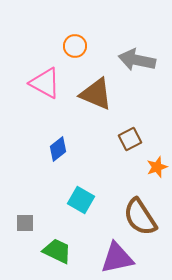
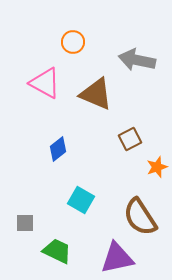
orange circle: moved 2 px left, 4 px up
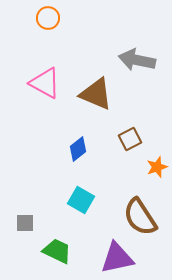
orange circle: moved 25 px left, 24 px up
blue diamond: moved 20 px right
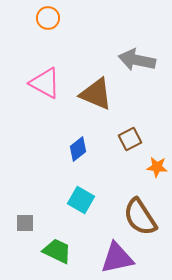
orange star: rotated 25 degrees clockwise
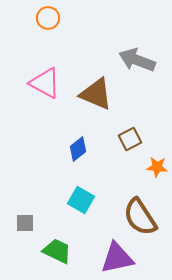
gray arrow: rotated 9 degrees clockwise
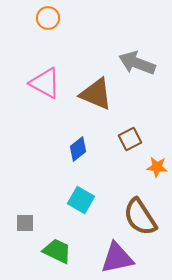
gray arrow: moved 3 px down
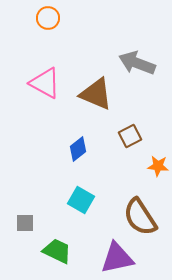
brown square: moved 3 px up
orange star: moved 1 px right, 1 px up
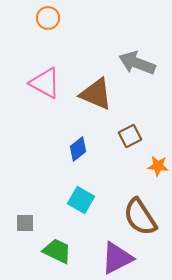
purple triangle: rotated 15 degrees counterclockwise
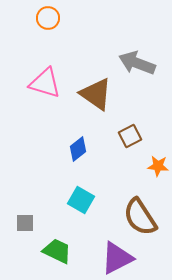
pink triangle: rotated 12 degrees counterclockwise
brown triangle: rotated 12 degrees clockwise
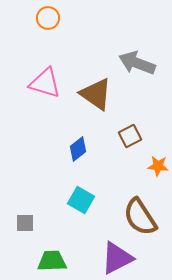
green trapezoid: moved 5 px left, 10 px down; rotated 28 degrees counterclockwise
